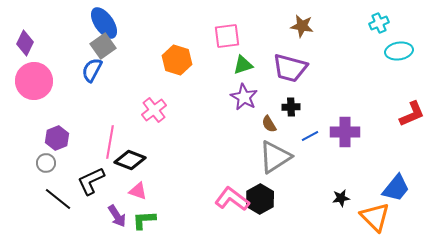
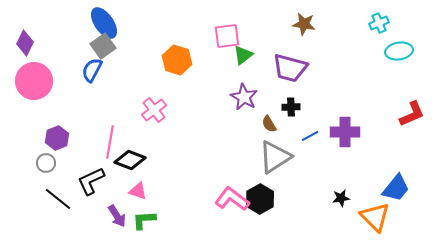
brown star: moved 2 px right, 2 px up
green triangle: moved 10 px up; rotated 20 degrees counterclockwise
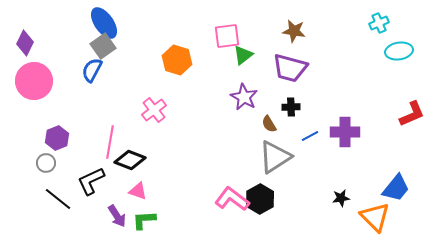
brown star: moved 10 px left, 7 px down
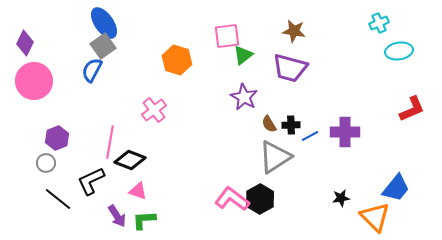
black cross: moved 18 px down
red L-shape: moved 5 px up
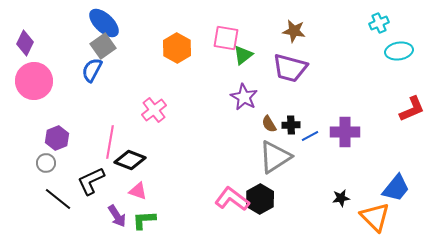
blue ellipse: rotated 12 degrees counterclockwise
pink square: moved 1 px left, 2 px down; rotated 16 degrees clockwise
orange hexagon: moved 12 px up; rotated 12 degrees clockwise
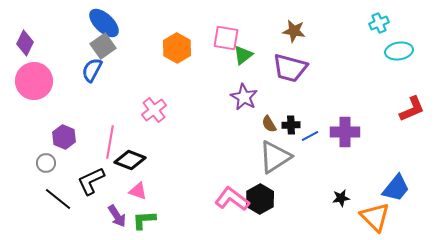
purple hexagon: moved 7 px right, 1 px up; rotated 15 degrees counterclockwise
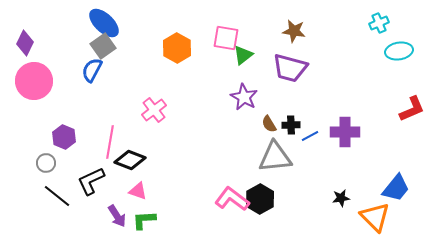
gray triangle: rotated 27 degrees clockwise
black line: moved 1 px left, 3 px up
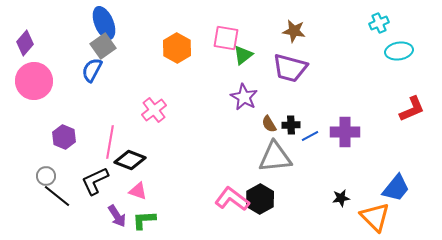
blue ellipse: rotated 24 degrees clockwise
purple diamond: rotated 15 degrees clockwise
gray circle: moved 13 px down
black L-shape: moved 4 px right
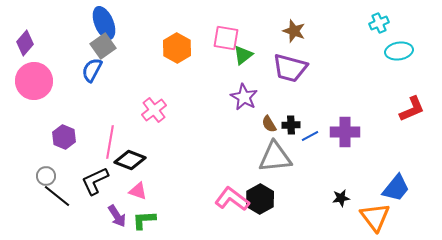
brown star: rotated 10 degrees clockwise
orange triangle: rotated 8 degrees clockwise
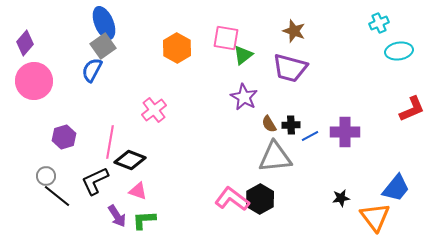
purple hexagon: rotated 20 degrees clockwise
